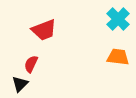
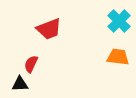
cyan cross: moved 1 px right, 2 px down
red trapezoid: moved 5 px right, 1 px up
black triangle: rotated 42 degrees clockwise
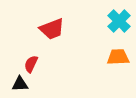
red trapezoid: moved 3 px right
orange trapezoid: rotated 10 degrees counterclockwise
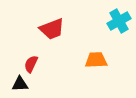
cyan cross: rotated 15 degrees clockwise
orange trapezoid: moved 22 px left, 3 px down
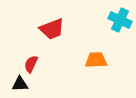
cyan cross: moved 1 px right, 1 px up; rotated 35 degrees counterclockwise
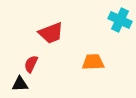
red trapezoid: moved 1 px left, 4 px down
orange trapezoid: moved 3 px left, 2 px down
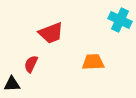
black triangle: moved 8 px left
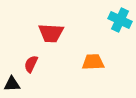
red trapezoid: rotated 24 degrees clockwise
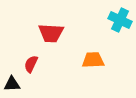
orange trapezoid: moved 2 px up
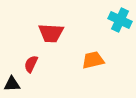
orange trapezoid: rotated 10 degrees counterclockwise
